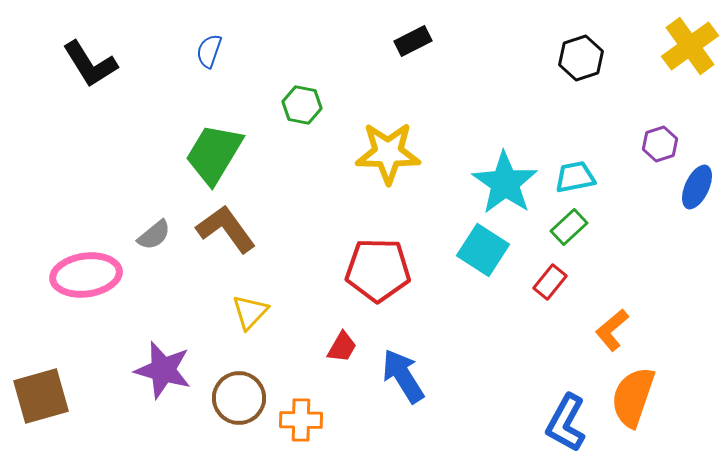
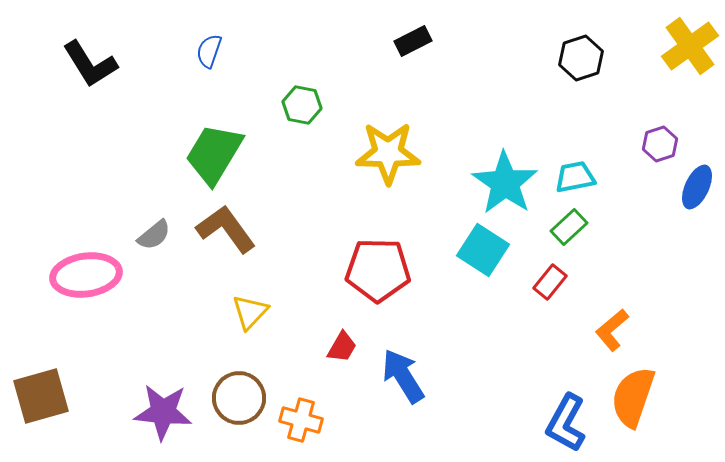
purple star: moved 42 px down; rotated 10 degrees counterclockwise
orange cross: rotated 15 degrees clockwise
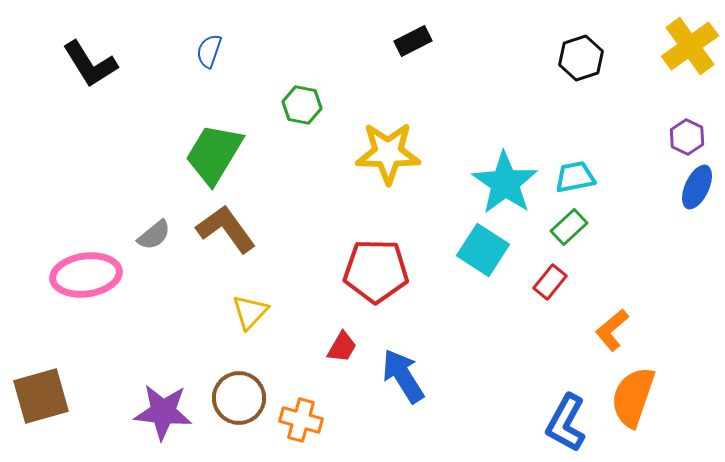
purple hexagon: moved 27 px right, 7 px up; rotated 16 degrees counterclockwise
red pentagon: moved 2 px left, 1 px down
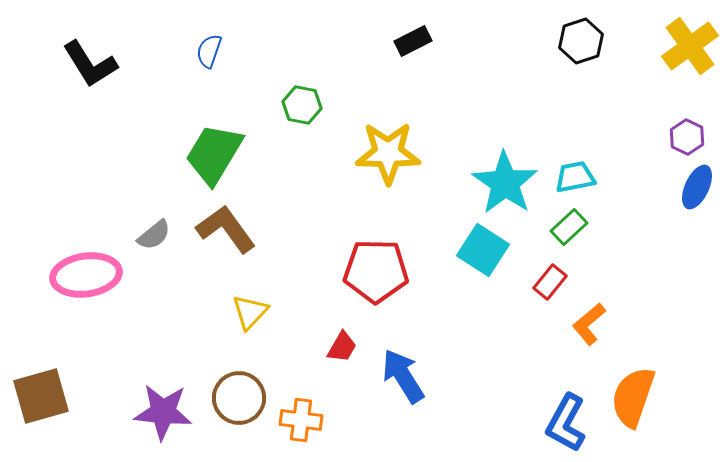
black hexagon: moved 17 px up
orange L-shape: moved 23 px left, 6 px up
orange cross: rotated 9 degrees counterclockwise
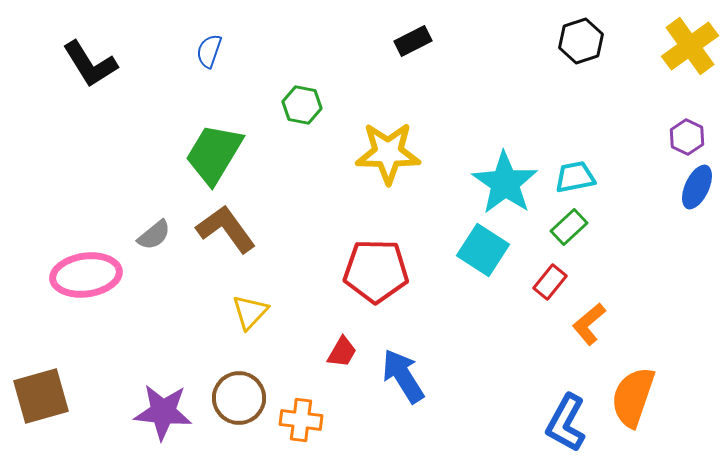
red trapezoid: moved 5 px down
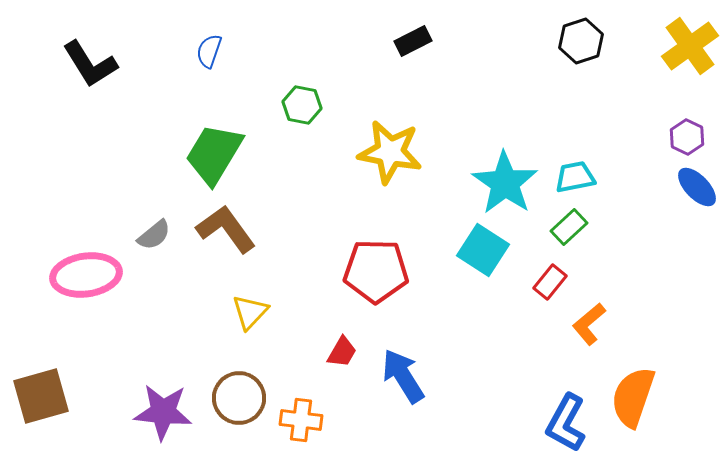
yellow star: moved 2 px right, 1 px up; rotated 10 degrees clockwise
blue ellipse: rotated 69 degrees counterclockwise
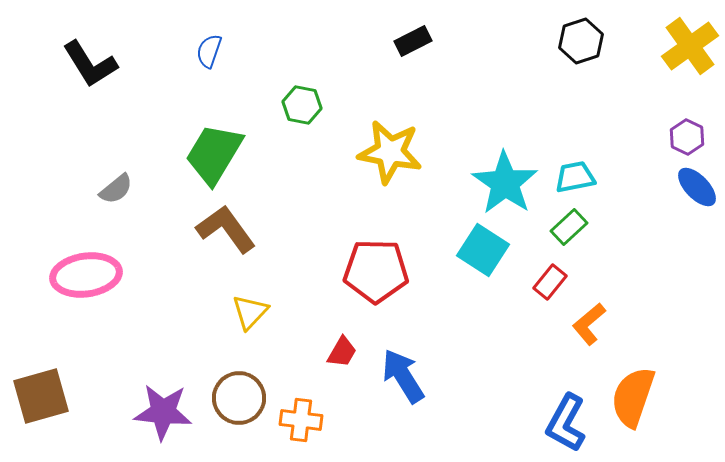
gray semicircle: moved 38 px left, 46 px up
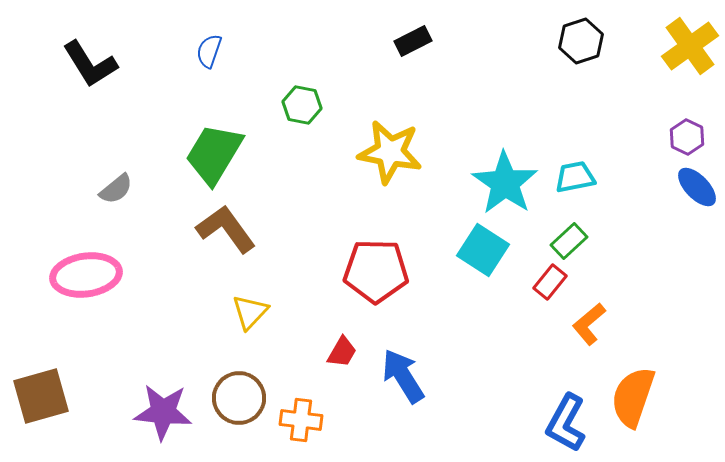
green rectangle: moved 14 px down
